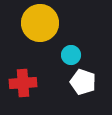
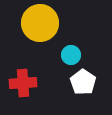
white pentagon: rotated 15 degrees clockwise
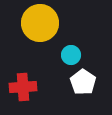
red cross: moved 4 px down
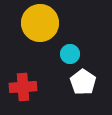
cyan circle: moved 1 px left, 1 px up
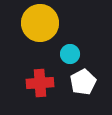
white pentagon: rotated 10 degrees clockwise
red cross: moved 17 px right, 4 px up
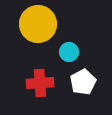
yellow circle: moved 2 px left, 1 px down
cyan circle: moved 1 px left, 2 px up
